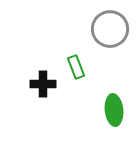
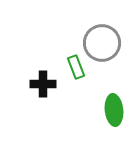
gray circle: moved 8 px left, 14 px down
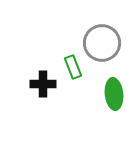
green rectangle: moved 3 px left
green ellipse: moved 16 px up
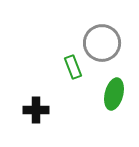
black cross: moved 7 px left, 26 px down
green ellipse: rotated 20 degrees clockwise
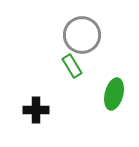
gray circle: moved 20 px left, 8 px up
green rectangle: moved 1 px left, 1 px up; rotated 10 degrees counterclockwise
